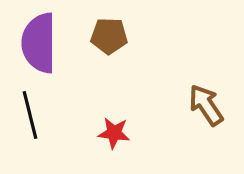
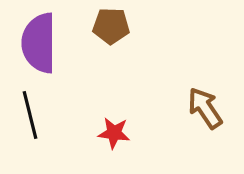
brown pentagon: moved 2 px right, 10 px up
brown arrow: moved 1 px left, 3 px down
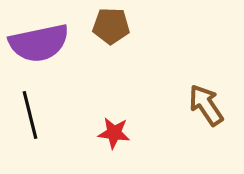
purple semicircle: rotated 102 degrees counterclockwise
brown arrow: moved 1 px right, 3 px up
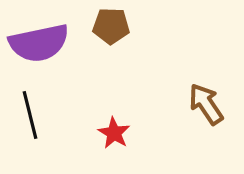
brown arrow: moved 1 px up
red star: rotated 24 degrees clockwise
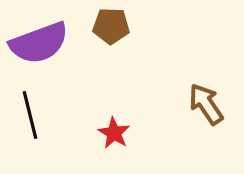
purple semicircle: rotated 8 degrees counterclockwise
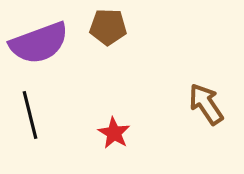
brown pentagon: moved 3 px left, 1 px down
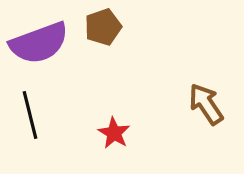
brown pentagon: moved 5 px left; rotated 21 degrees counterclockwise
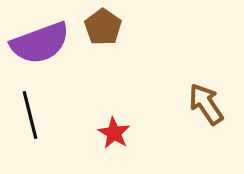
brown pentagon: rotated 18 degrees counterclockwise
purple semicircle: moved 1 px right
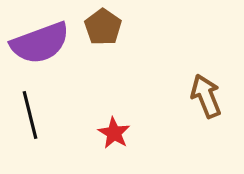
brown arrow: moved 8 px up; rotated 12 degrees clockwise
